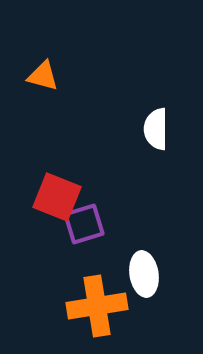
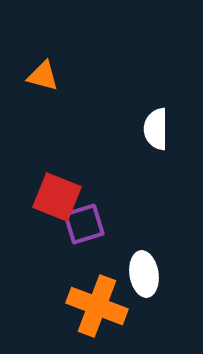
orange cross: rotated 30 degrees clockwise
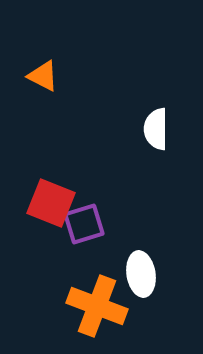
orange triangle: rotated 12 degrees clockwise
red square: moved 6 px left, 6 px down
white ellipse: moved 3 px left
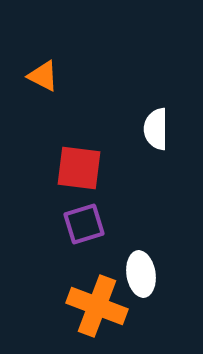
red square: moved 28 px right, 35 px up; rotated 15 degrees counterclockwise
